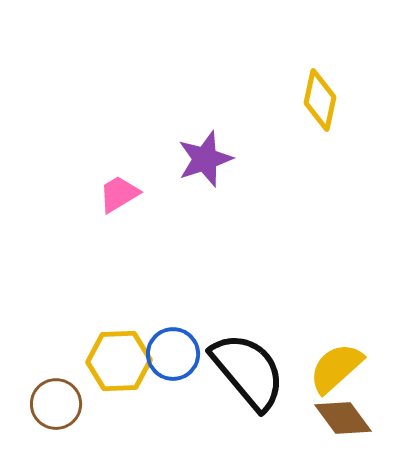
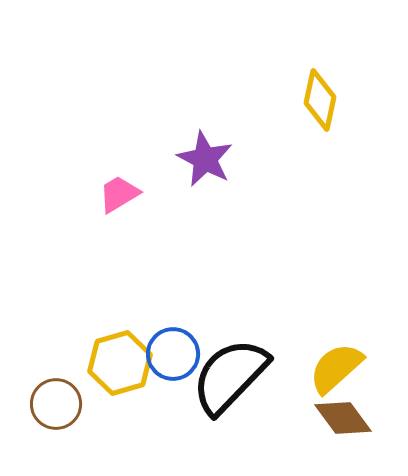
purple star: rotated 26 degrees counterclockwise
yellow hexagon: moved 1 px right, 2 px down; rotated 14 degrees counterclockwise
black semicircle: moved 18 px left, 5 px down; rotated 96 degrees counterclockwise
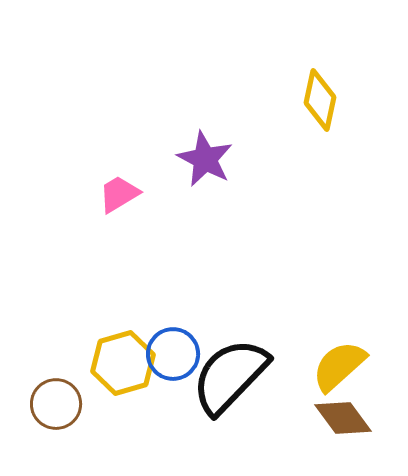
yellow hexagon: moved 3 px right
yellow semicircle: moved 3 px right, 2 px up
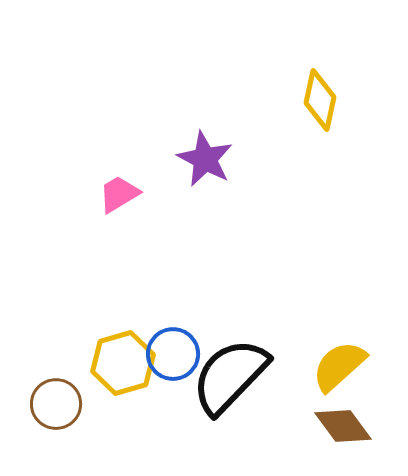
brown diamond: moved 8 px down
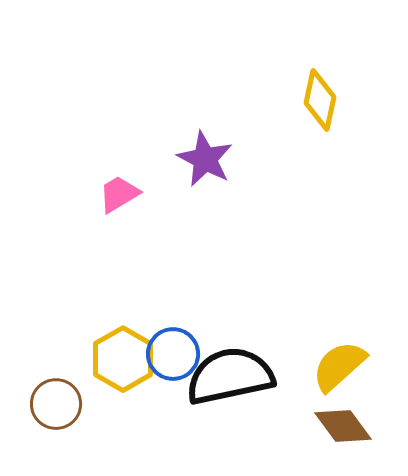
yellow hexagon: moved 4 px up; rotated 14 degrees counterclockwise
black semicircle: rotated 34 degrees clockwise
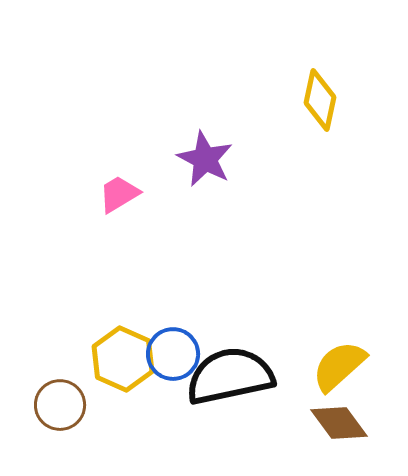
yellow hexagon: rotated 6 degrees counterclockwise
brown circle: moved 4 px right, 1 px down
brown diamond: moved 4 px left, 3 px up
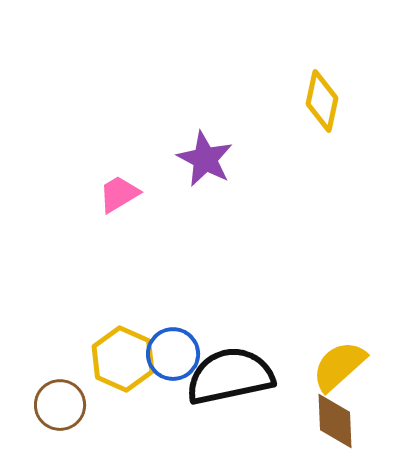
yellow diamond: moved 2 px right, 1 px down
brown diamond: moved 4 px left, 2 px up; rotated 34 degrees clockwise
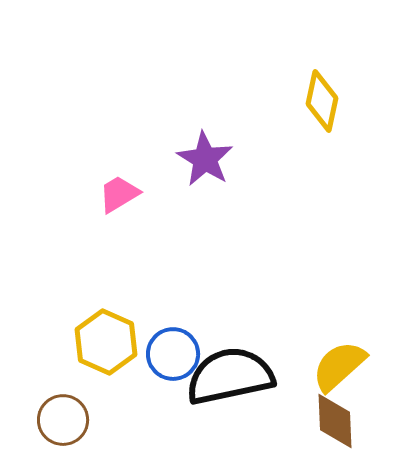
purple star: rotated 4 degrees clockwise
yellow hexagon: moved 17 px left, 17 px up
brown circle: moved 3 px right, 15 px down
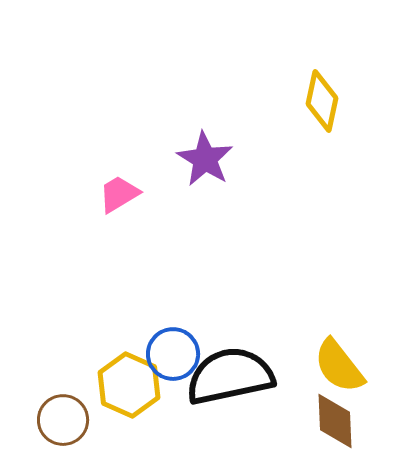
yellow hexagon: moved 23 px right, 43 px down
yellow semicircle: rotated 86 degrees counterclockwise
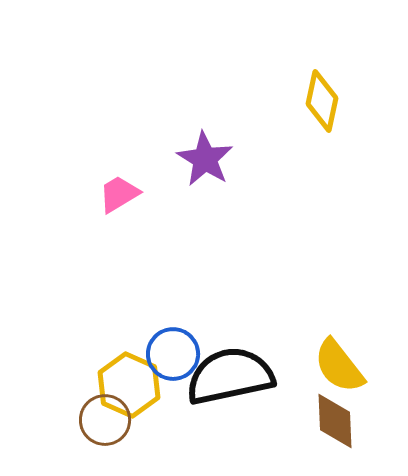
brown circle: moved 42 px right
